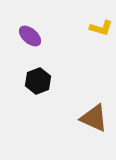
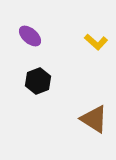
yellow L-shape: moved 5 px left, 14 px down; rotated 25 degrees clockwise
brown triangle: moved 1 px down; rotated 8 degrees clockwise
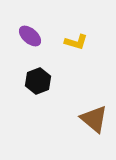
yellow L-shape: moved 20 px left; rotated 25 degrees counterclockwise
brown triangle: rotated 8 degrees clockwise
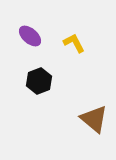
yellow L-shape: moved 2 px left, 1 px down; rotated 135 degrees counterclockwise
black hexagon: moved 1 px right
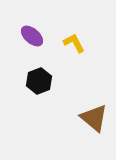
purple ellipse: moved 2 px right
brown triangle: moved 1 px up
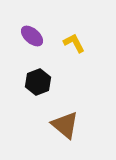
black hexagon: moved 1 px left, 1 px down
brown triangle: moved 29 px left, 7 px down
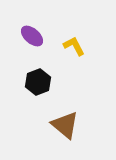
yellow L-shape: moved 3 px down
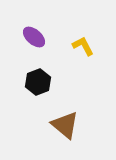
purple ellipse: moved 2 px right, 1 px down
yellow L-shape: moved 9 px right
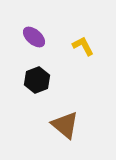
black hexagon: moved 1 px left, 2 px up
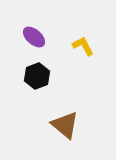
black hexagon: moved 4 px up
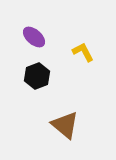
yellow L-shape: moved 6 px down
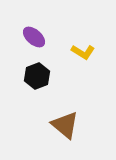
yellow L-shape: rotated 150 degrees clockwise
